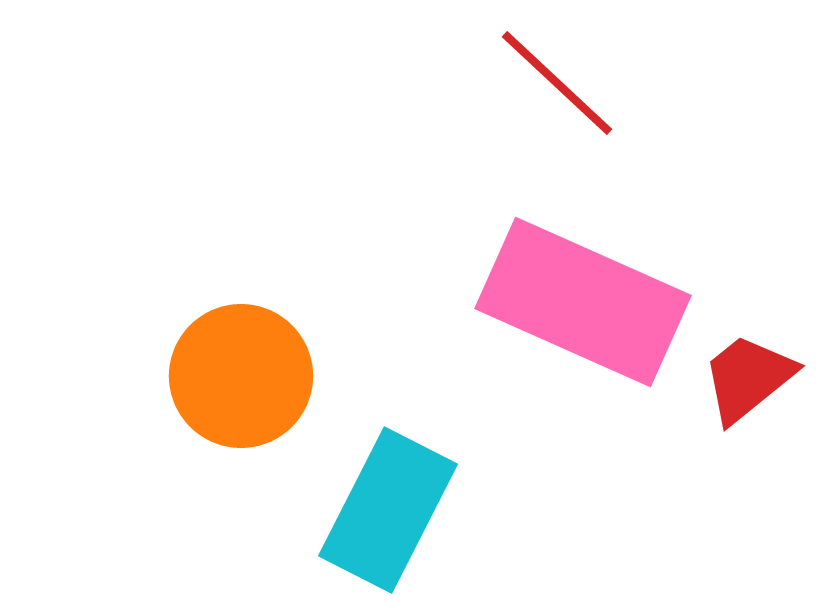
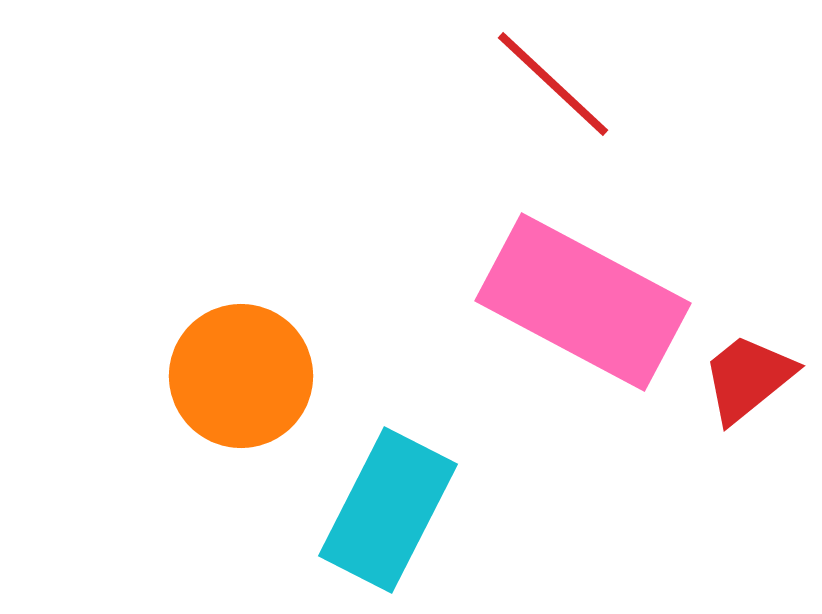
red line: moved 4 px left, 1 px down
pink rectangle: rotated 4 degrees clockwise
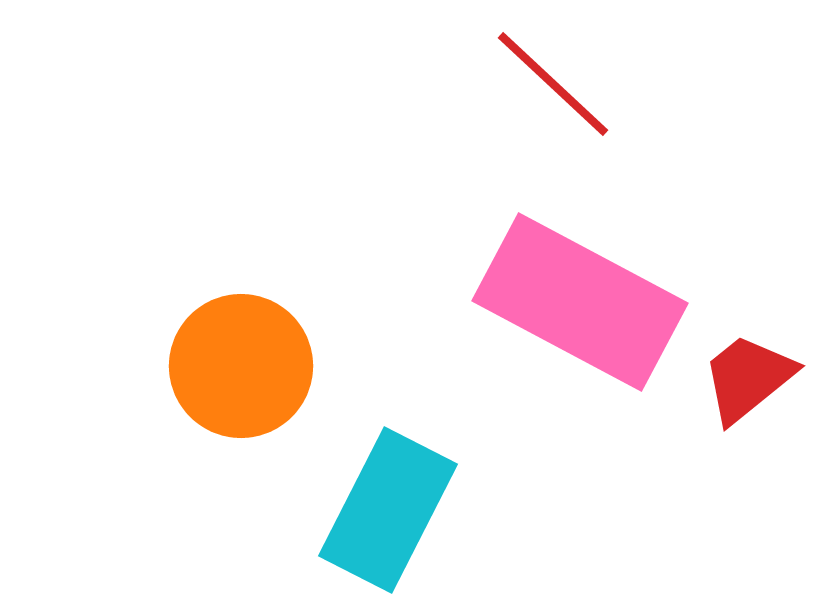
pink rectangle: moved 3 px left
orange circle: moved 10 px up
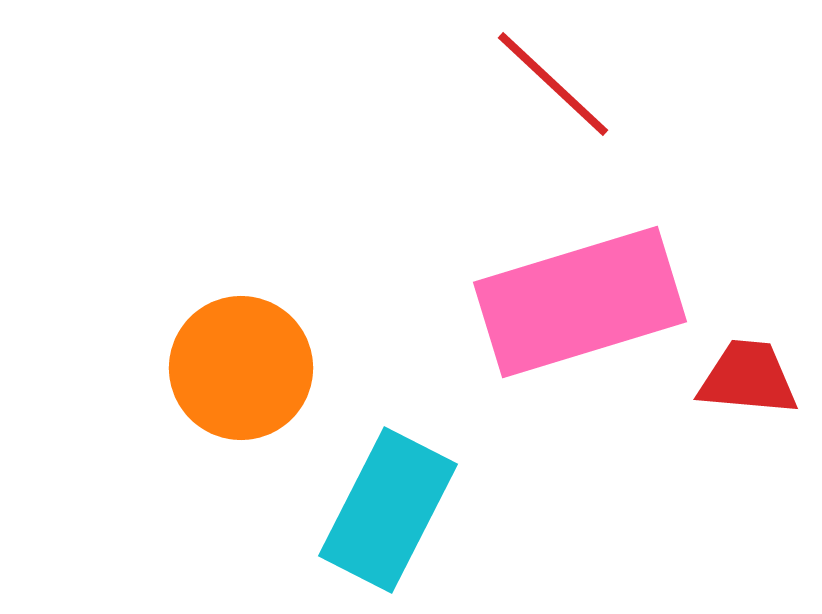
pink rectangle: rotated 45 degrees counterclockwise
orange circle: moved 2 px down
red trapezoid: rotated 44 degrees clockwise
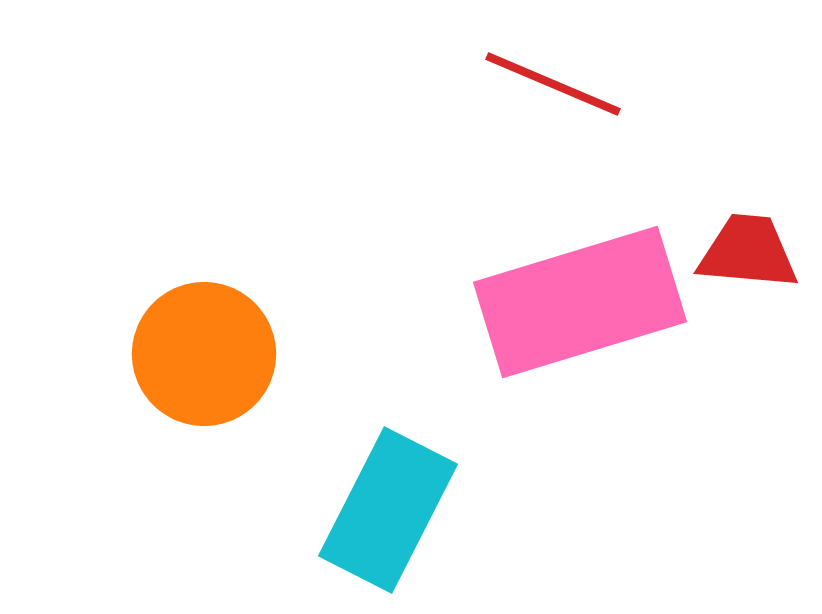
red line: rotated 20 degrees counterclockwise
orange circle: moved 37 px left, 14 px up
red trapezoid: moved 126 px up
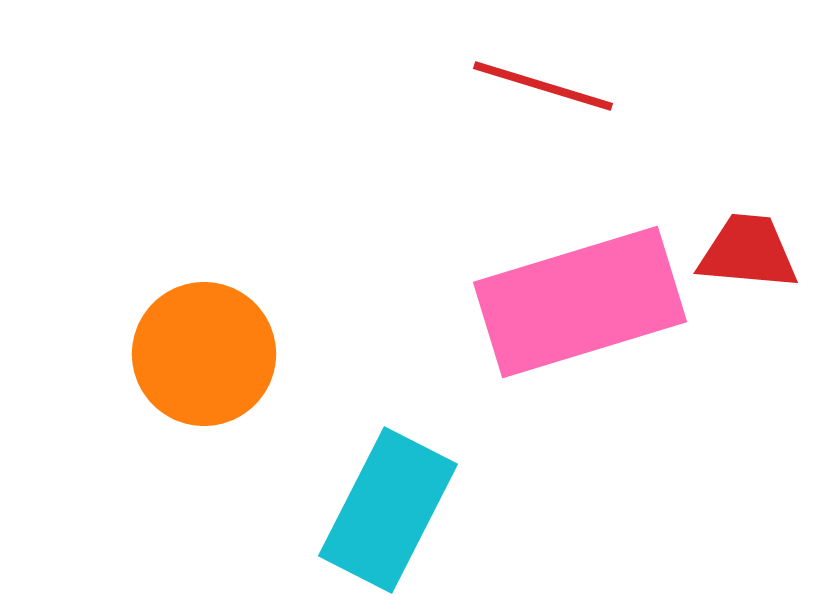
red line: moved 10 px left, 2 px down; rotated 6 degrees counterclockwise
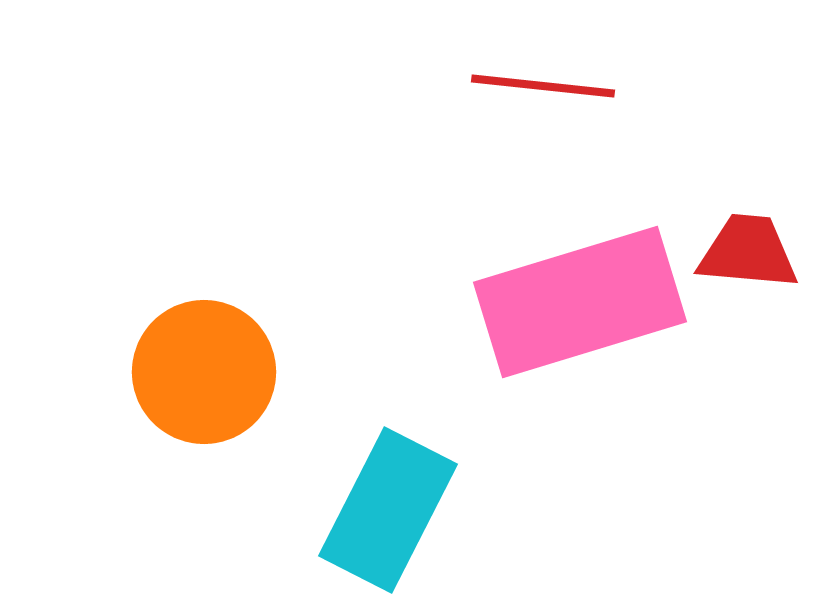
red line: rotated 11 degrees counterclockwise
orange circle: moved 18 px down
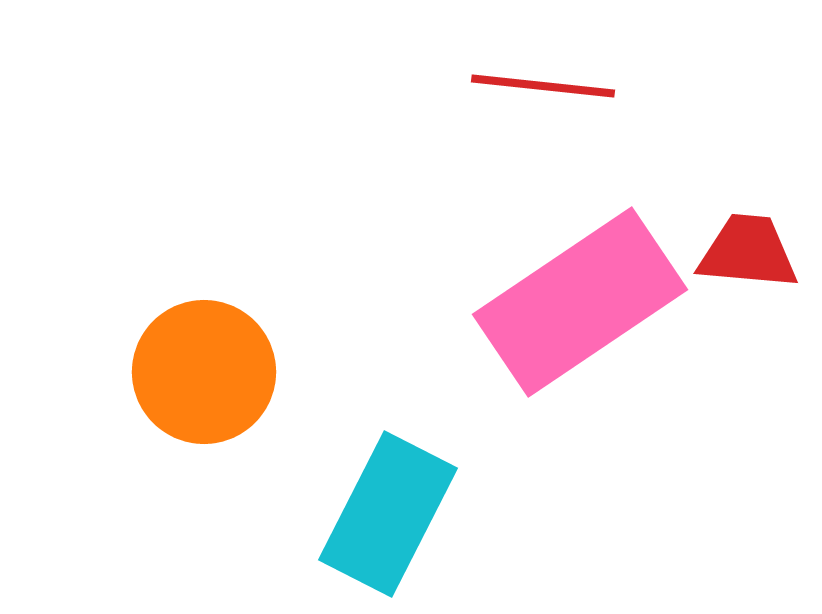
pink rectangle: rotated 17 degrees counterclockwise
cyan rectangle: moved 4 px down
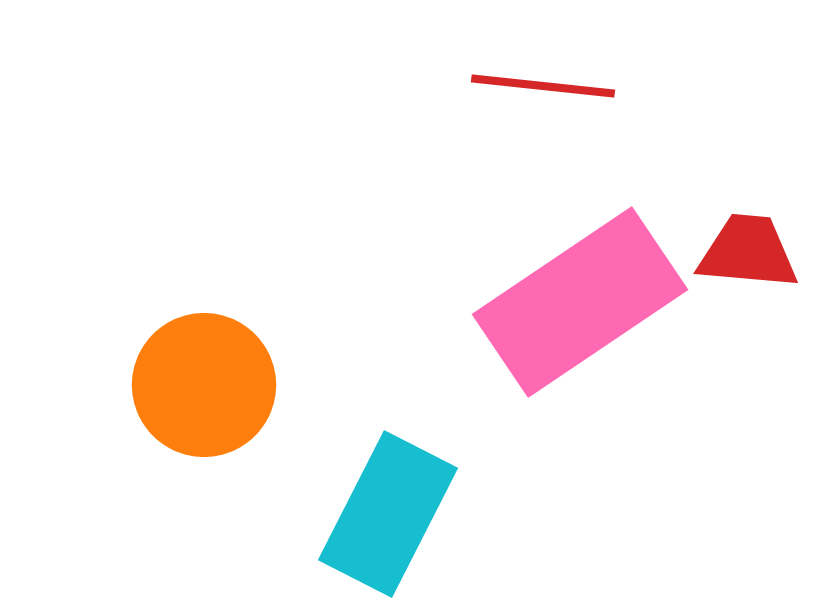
orange circle: moved 13 px down
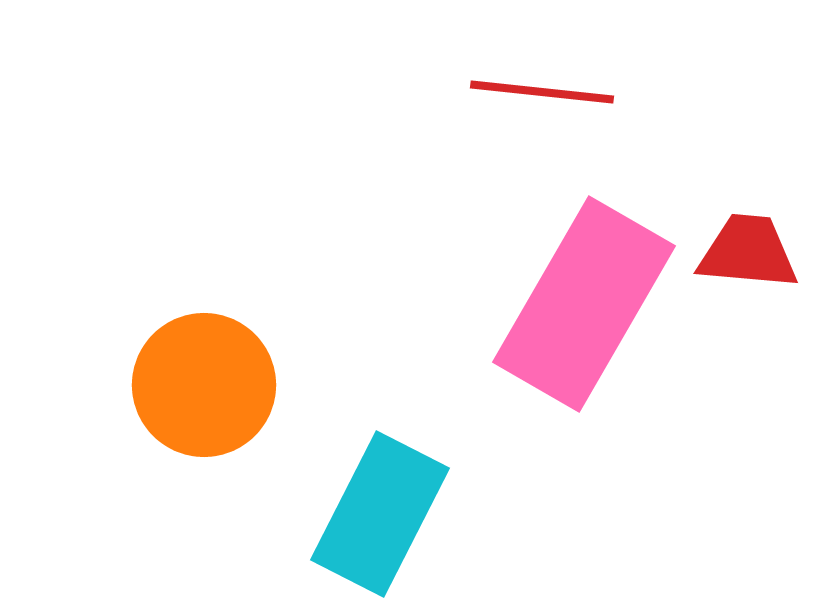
red line: moved 1 px left, 6 px down
pink rectangle: moved 4 px right, 2 px down; rotated 26 degrees counterclockwise
cyan rectangle: moved 8 px left
